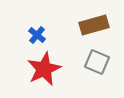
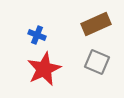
brown rectangle: moved 2 px right, 1 px up; rotated 8 degrees counterclockwise
blue cross: rotated 18 degrees counterclockwise
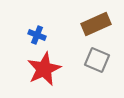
gray square: moved 2 px up
